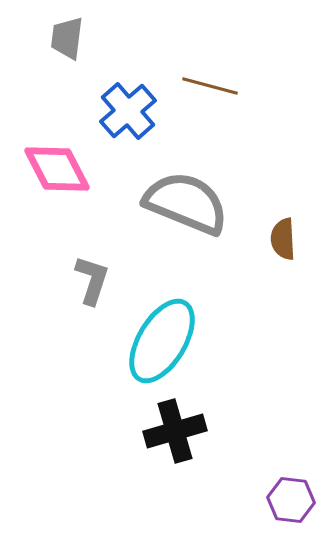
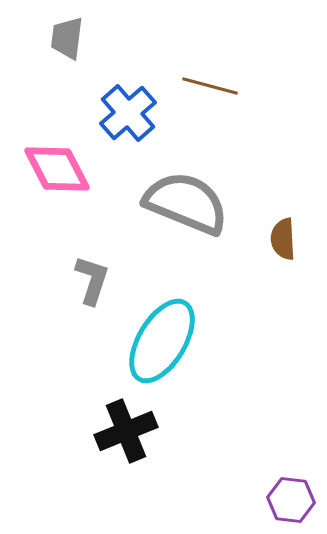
blue cross: moved 2 px down
black cross: moved 49 px left; rotated 6 degrees counterclockwise
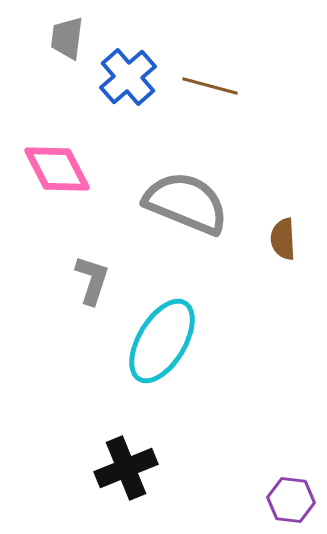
blue cross: moved 36 px up
black cross: moved 37 px down
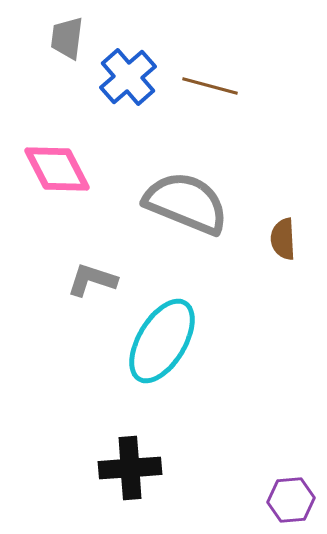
gray L-shape: rotated 90 degrees counterclockwise
black cross: moved 4 px right; rotated 18 degrees clockwise
purple hexagon: rotated 12 degrees counterclockwise
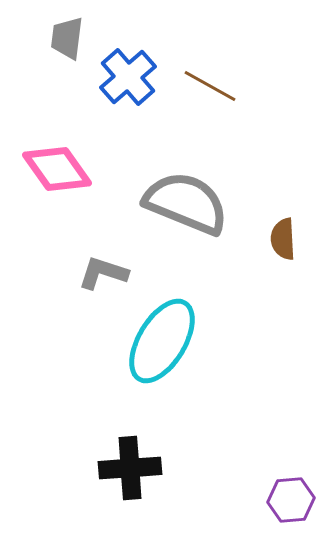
brown line: rotated 14 degrees clockwise
pink diamond: rotated 8 degrees counterclockwise
gray L-shape: moved 11 px right, 7 px up
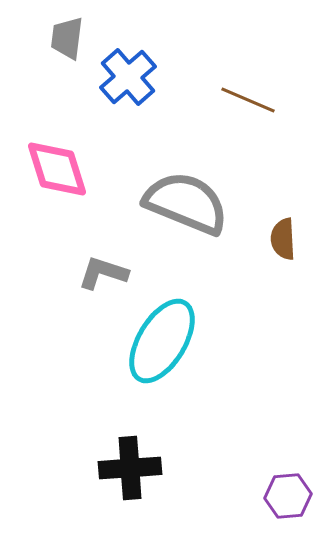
brown line: moved 38 px right, 14 px down; rotated 6 degrees counterclockwise
pink diamond: rotated 18 degrees clockwise
purple hexagon: moved 3 px left, 4 px up
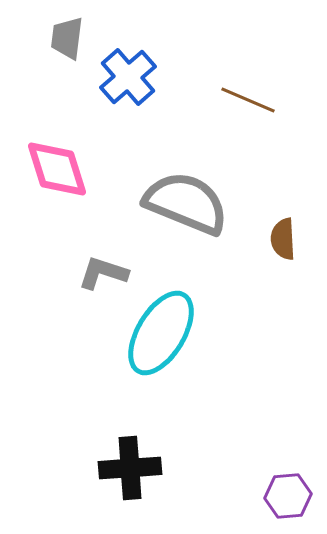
cyan ellipse: moved 1 px left, 8 px up
